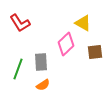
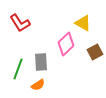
brown square: rotated 21 degrees counterclockwise
orange semicircle: moved 5 px left
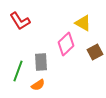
red L-shape: moved 2 px up
green line: moved 2 px down
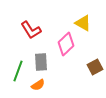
red L-shape: moved 11 px right, 9 px down
brown square: moved 15 px down
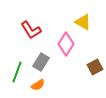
yellow triangle: moved 1 px up
pink diamond: rotated 15 degrees counterclockwise
gray rectangle: rotated 36 degrees clockwise
green line: moved 1 px left, 1 px down
